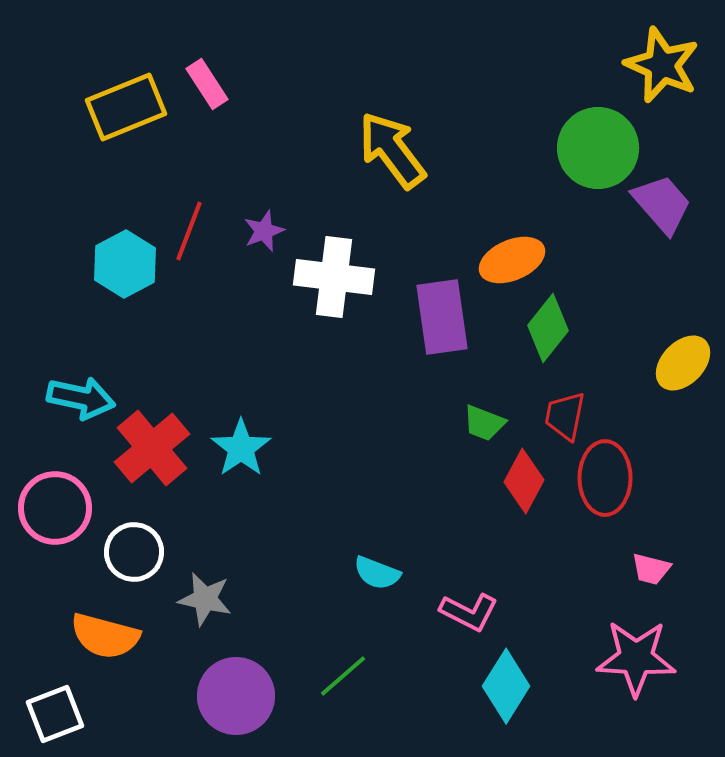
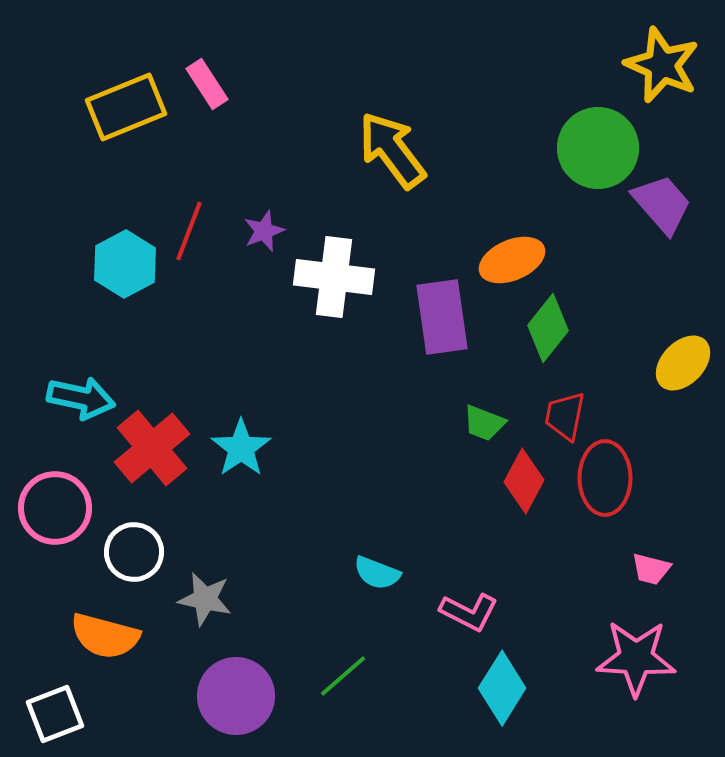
cyan diamond: moved 4 px left, 2 px down
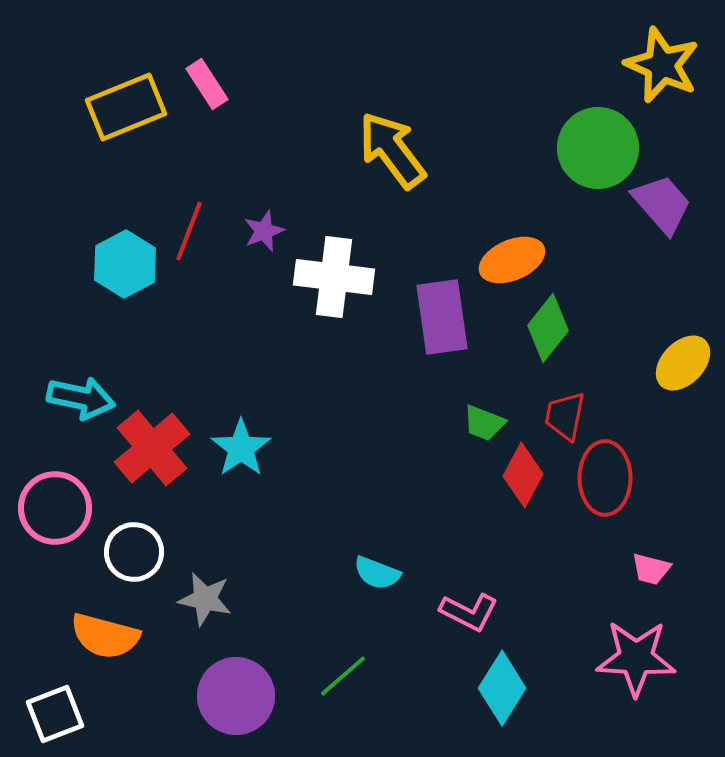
red diamond: moved 1 px left, 6 px up
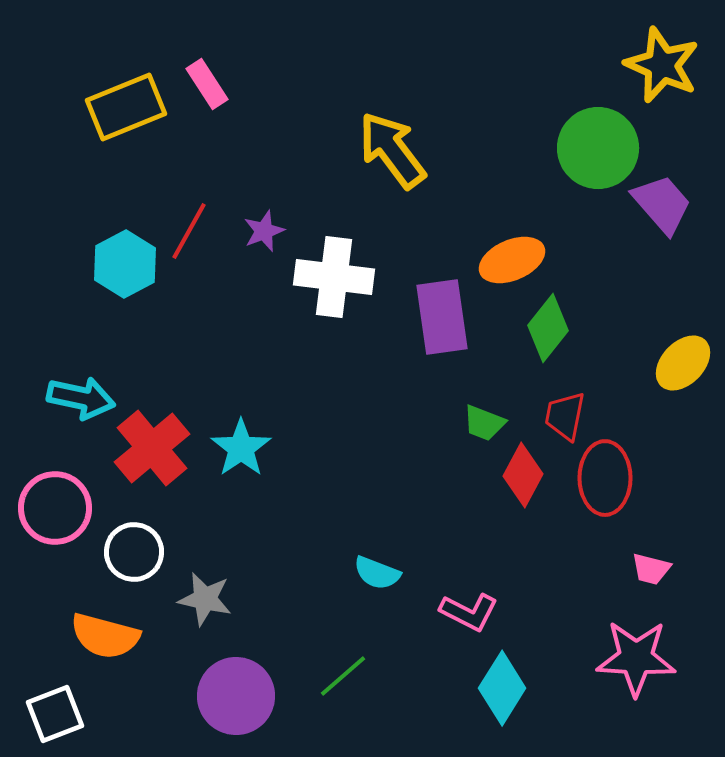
red line: rotated 8 degrees clockwise
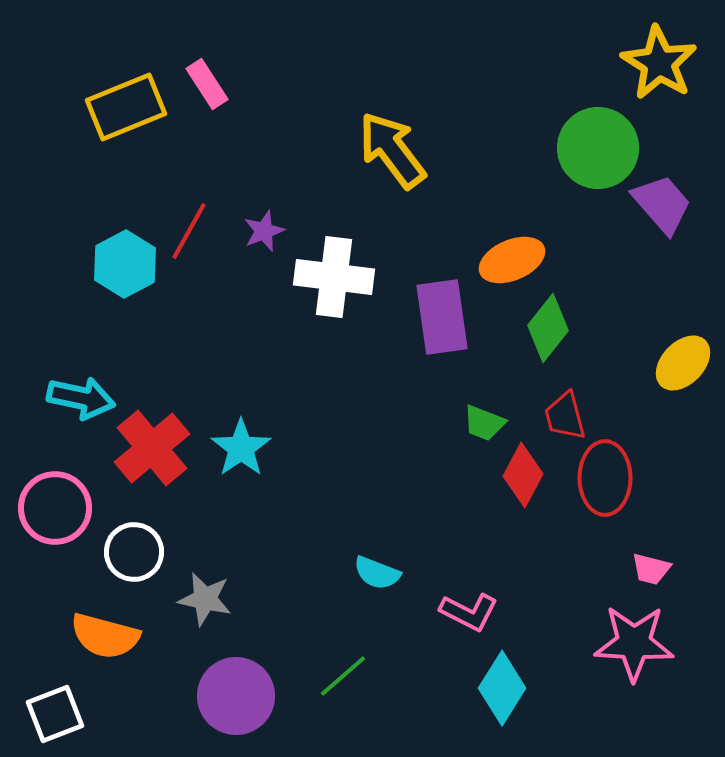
yellow star: moved 3 px left, 2 px up; rotated 8 degrees clockwise
red trapezoid: rotated 26 degrees counterclockwise
pink star: moved 2 px left, 15 px up
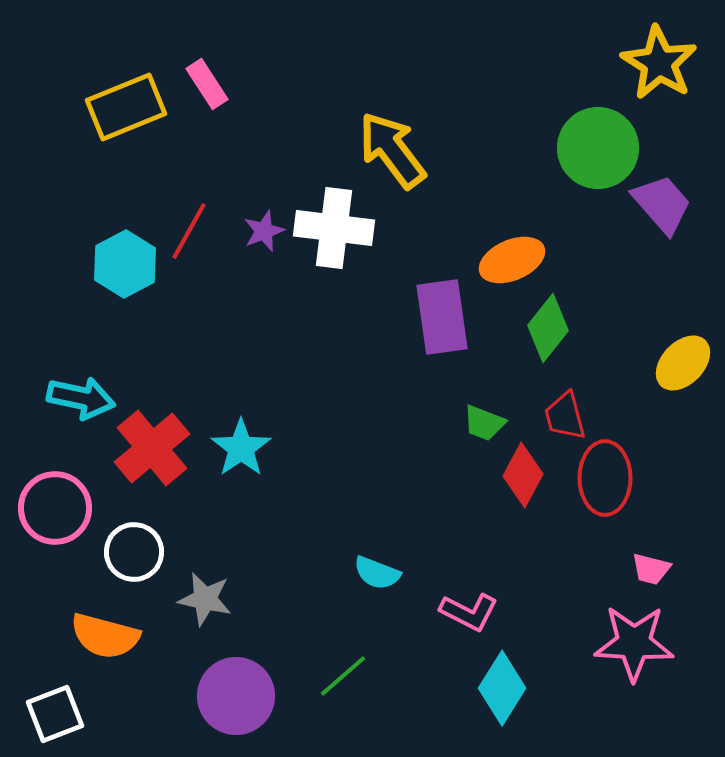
white cross: moved 49 px up
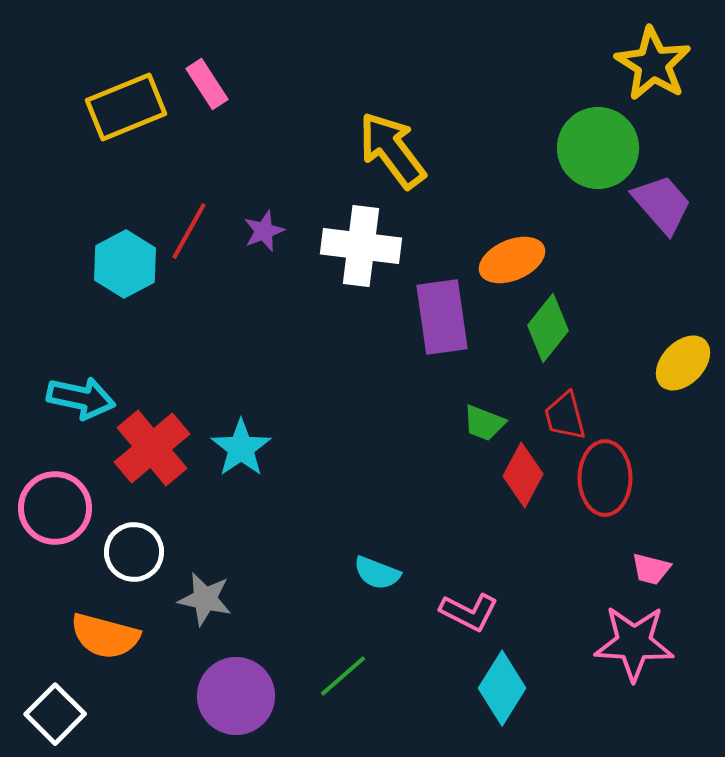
yellow star: moved 6 px left, 1 px down
white cross: moved 27 px right, 18 px down
white square: rotated 24 degrees counterclockwise
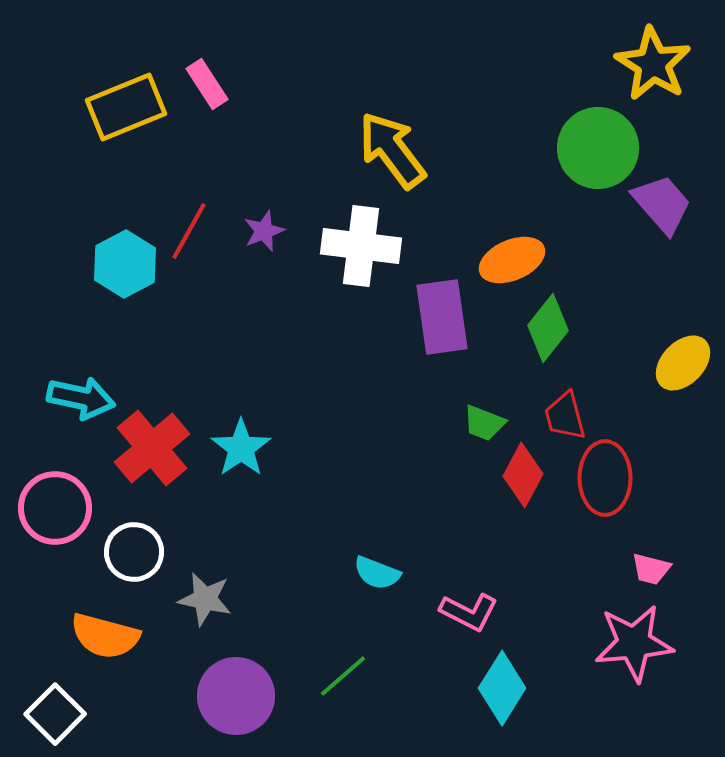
pink star: rotated 8 degrees counterclockwise
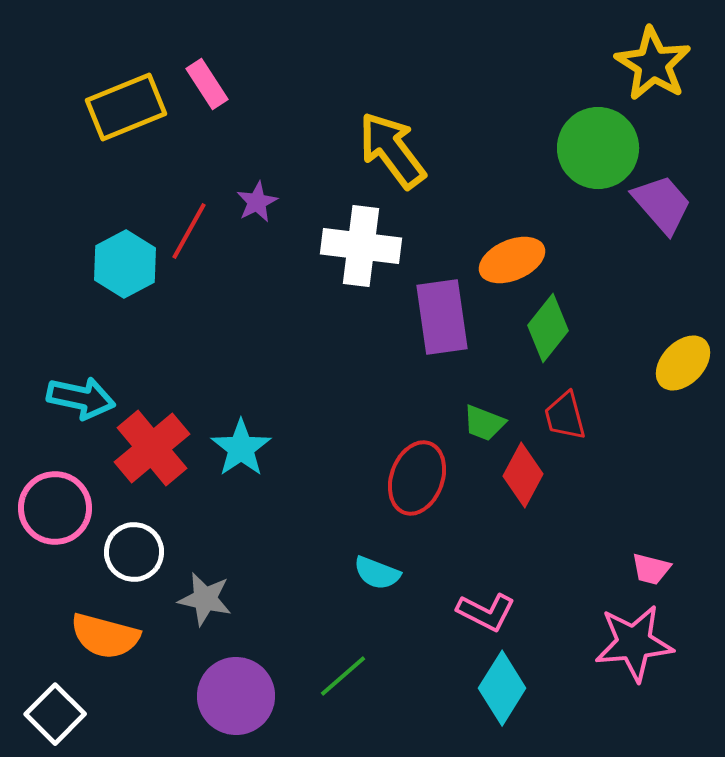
purple star: moved 7 px left, 29 px up; rotated 6 degrees counterclockwise
red ellipse: moved 188 px left; rotated 20 degrees clockwise
pink L-shape: moved 17 px right
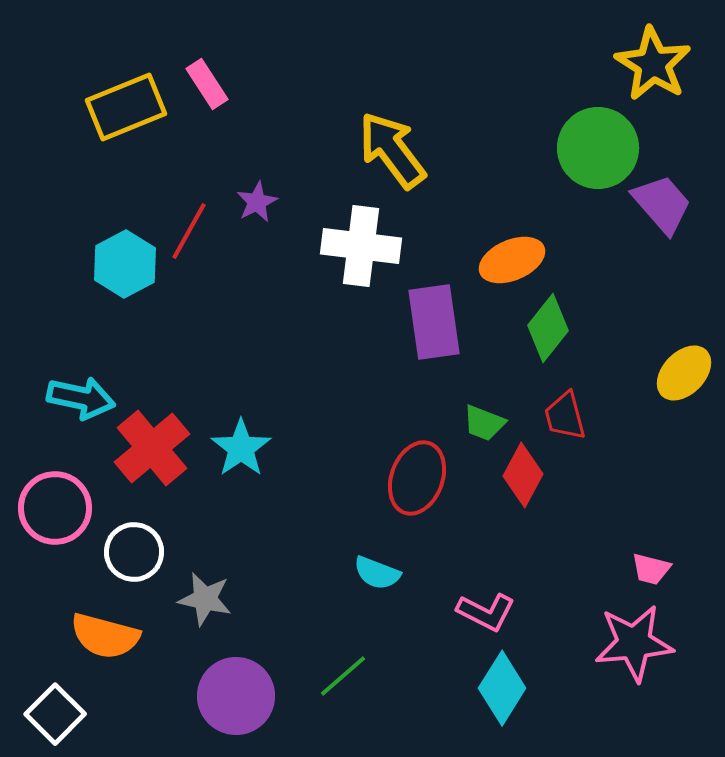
purple rectangle: moved 8 px left, 5 px down
yellow ellipse: moved 1 px right, 10 px down
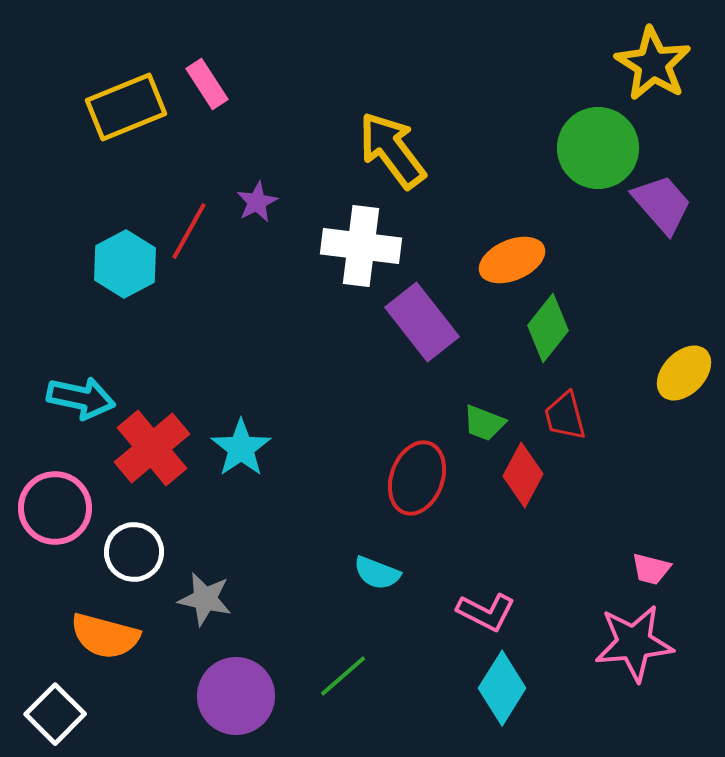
purple rectangle: moved 12 px left; rotated 30 degrees counterclockwise
